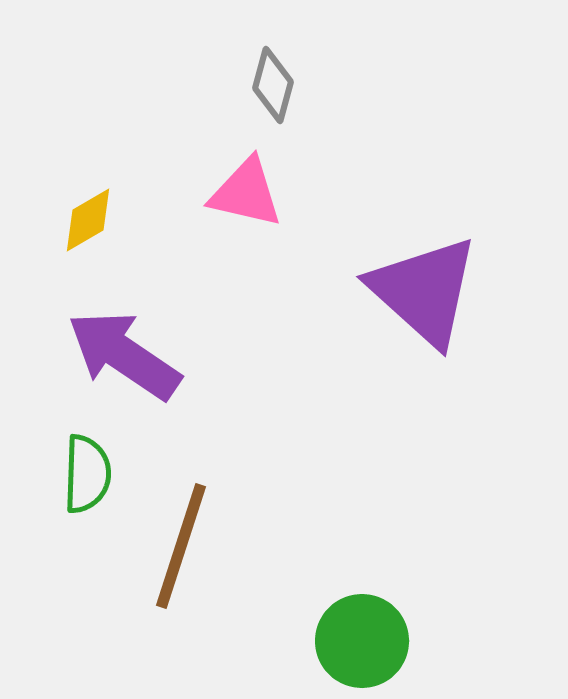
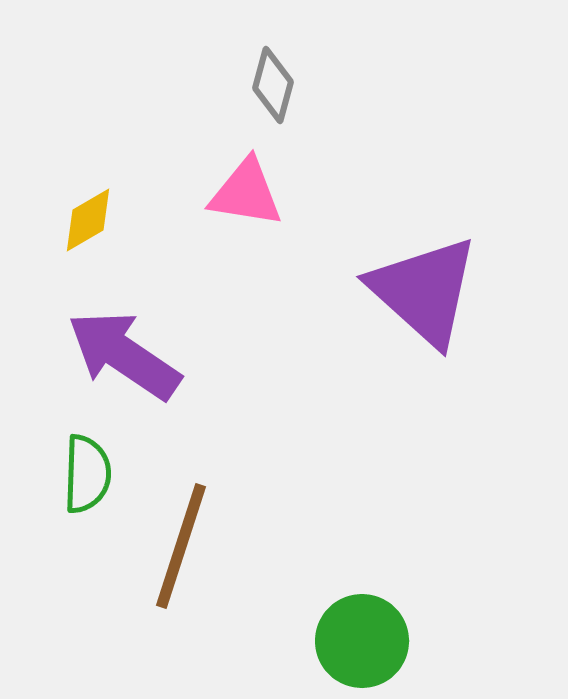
pink triangle: rotated 4 degrees counterclockwise
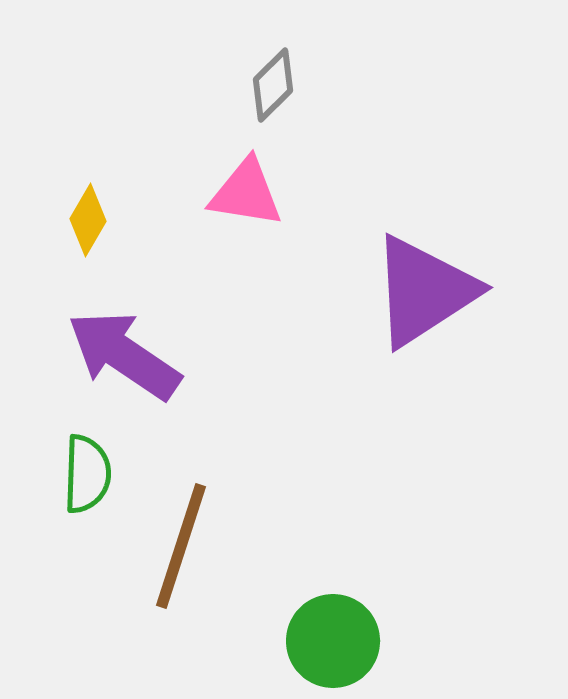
gray diamond: rotated 30 degrees clockwise
yellow diamond: rotated 30 degrees counterclockwise
purple triangle: rotated 45 degrees clockwise
green circle: moved 29 px left
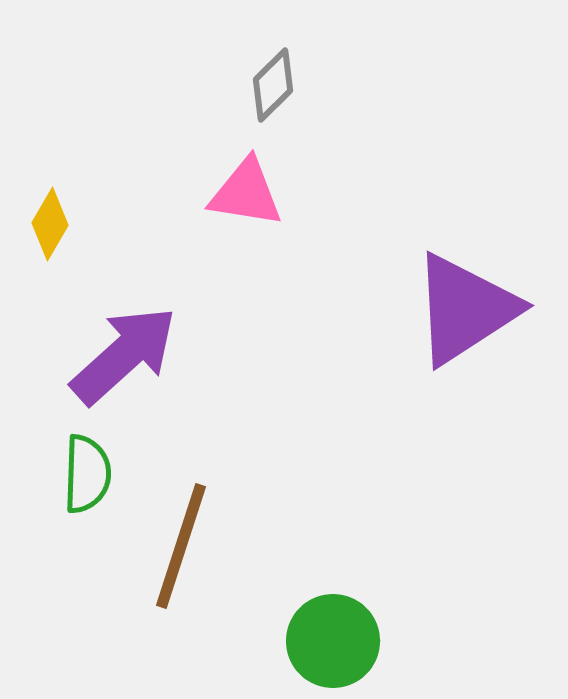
yellow diamond: moved 38 px left, 4 px down
purple triangle: moved 41 px right, 18 px down
purple arrow: rotated 104 degrees clockwise
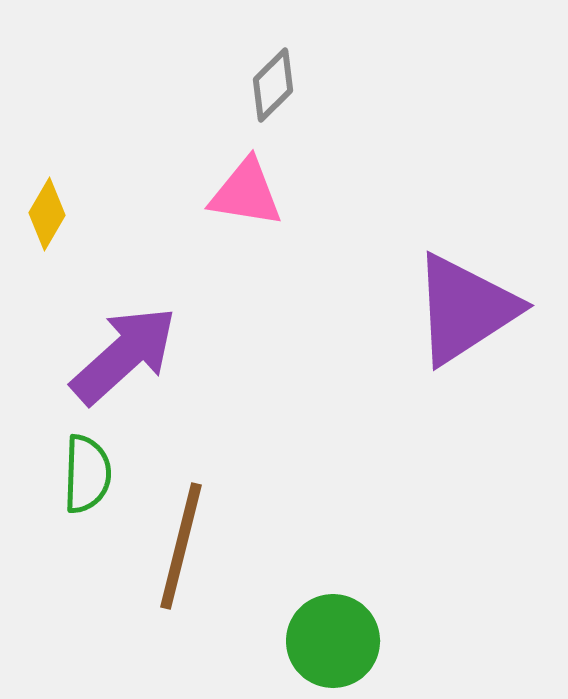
yellow diamond: moved 3 px left, 10 px up
brown line: rotated 4 degrees counterclockwise
